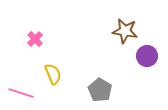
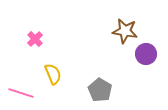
purple circle: moved 1 px left, 2 px up
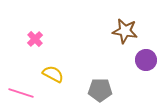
purple circle: moved 6 px down
yellow semicircle: rotated 40 degrees counterclockwise
gray pentagon: rotated 30 degrees counterclockwise
